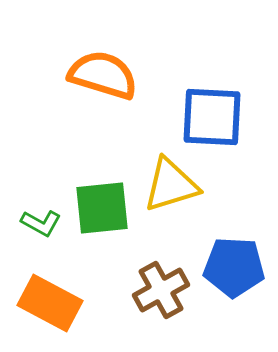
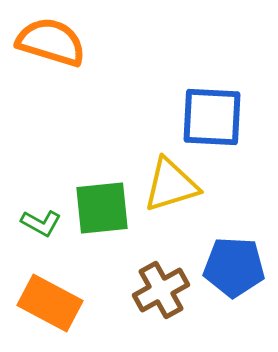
orange semicircle: moved 52 px left, 33 px up
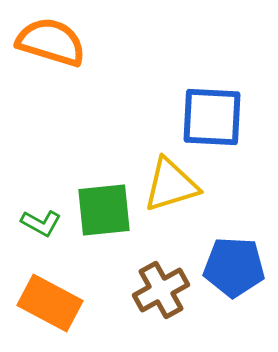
green square: moved 2 px right, 2 px down
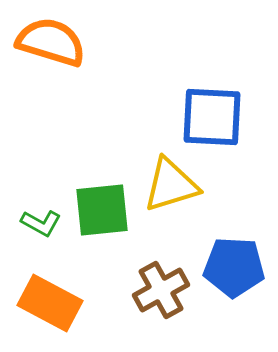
green square: moved 2 px left
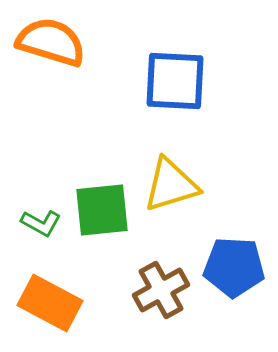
blue square: moved 37 px left, 36 px up
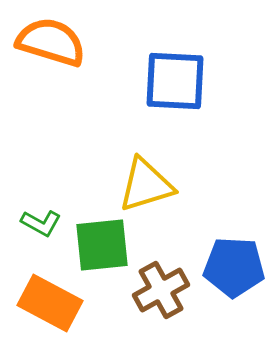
yellow triangle: moved 25 px left
green square: moved 35 px down
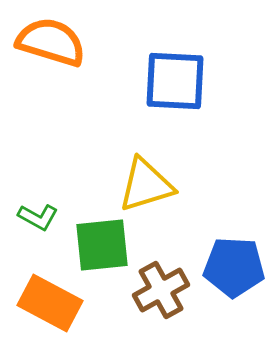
green L-shape: moved 3 px left, 6 px up
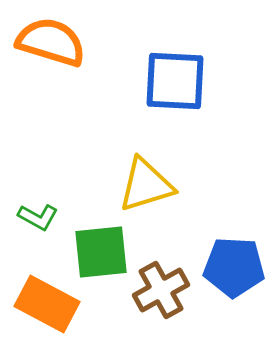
green square: moved 1 px left, 7 px down
orange rectangle: moved 3 px left, 1 px down
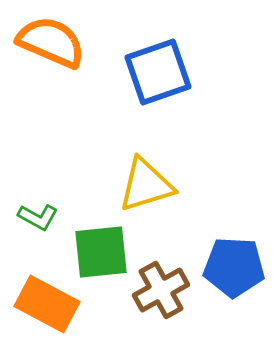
orange semicircle: rotated 6 degrees clockwise
blue square: moved 17 px left, 9 px up; rotated 22 degrees counterclockwise
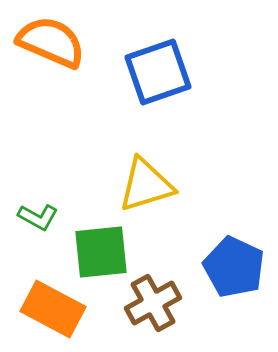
blue pentagon: rotated 22 degrees clockwise
brown cross: moved 8 px left, 13 px down
orange rectangle: moved 6 px right, 5 px down
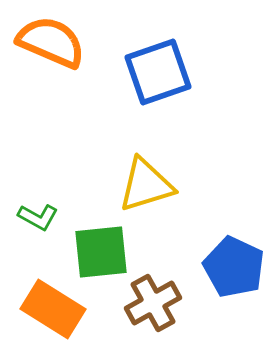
orange rectangle: rotated 4 degrees clockwise
